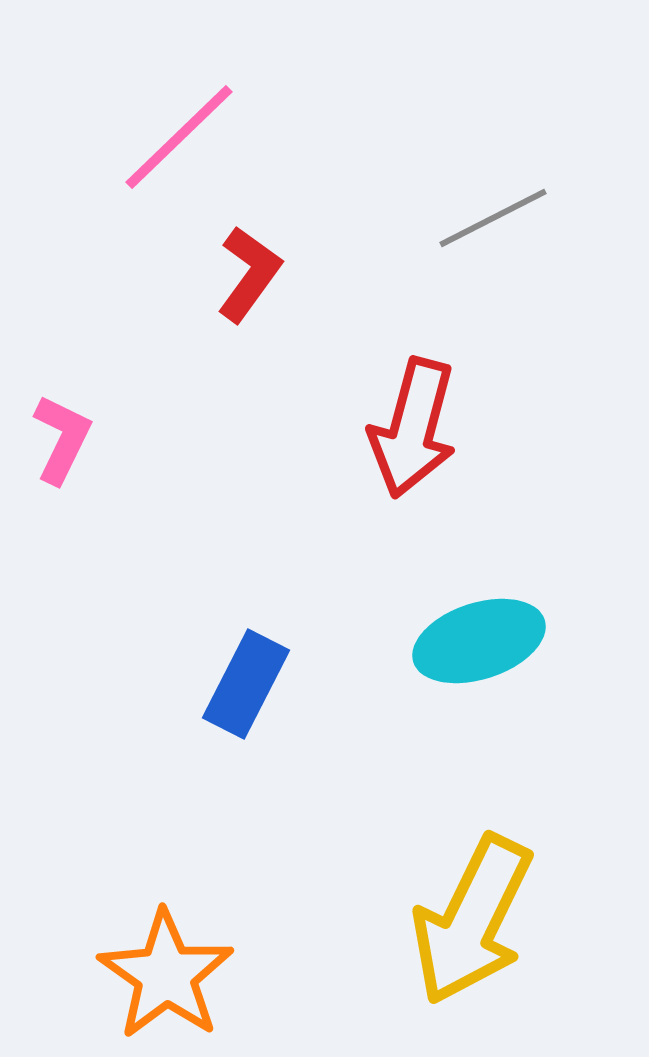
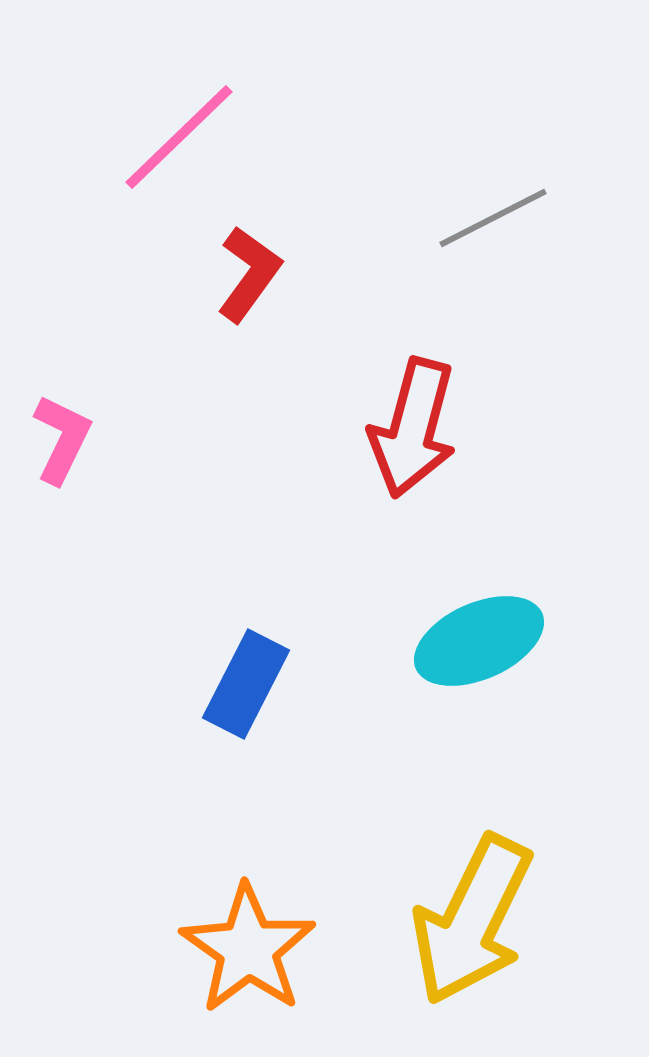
cyan ellipse: rotated 6 degrees counterclockwise
orange star: moved 82 px right, 26 px up
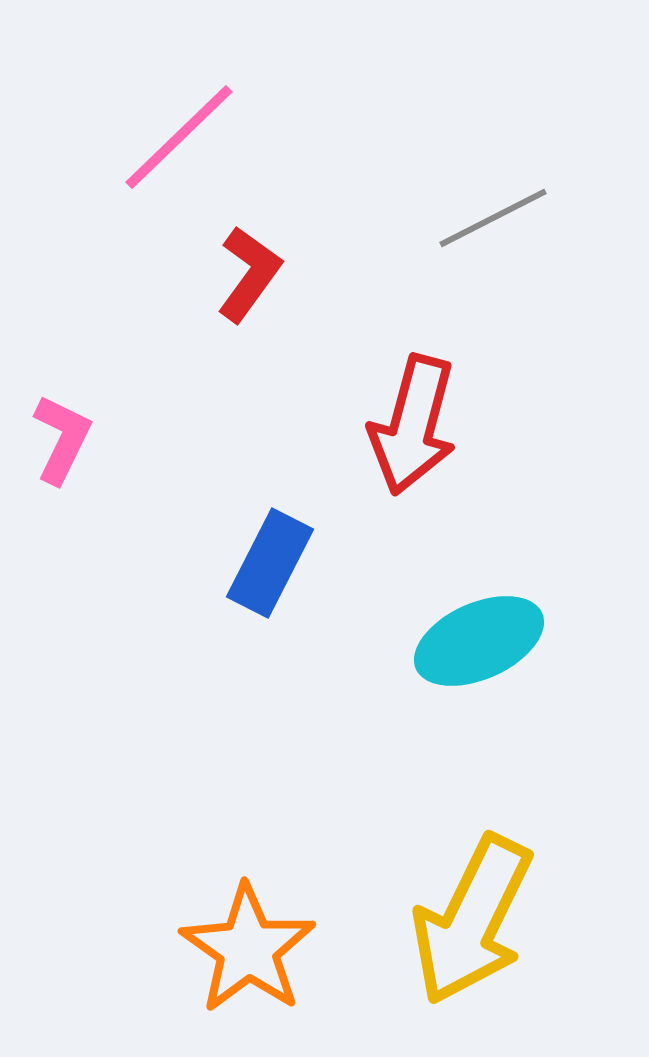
red arrow: moved 3 px up
blue rectangle: moved 24 px right, 121 px up
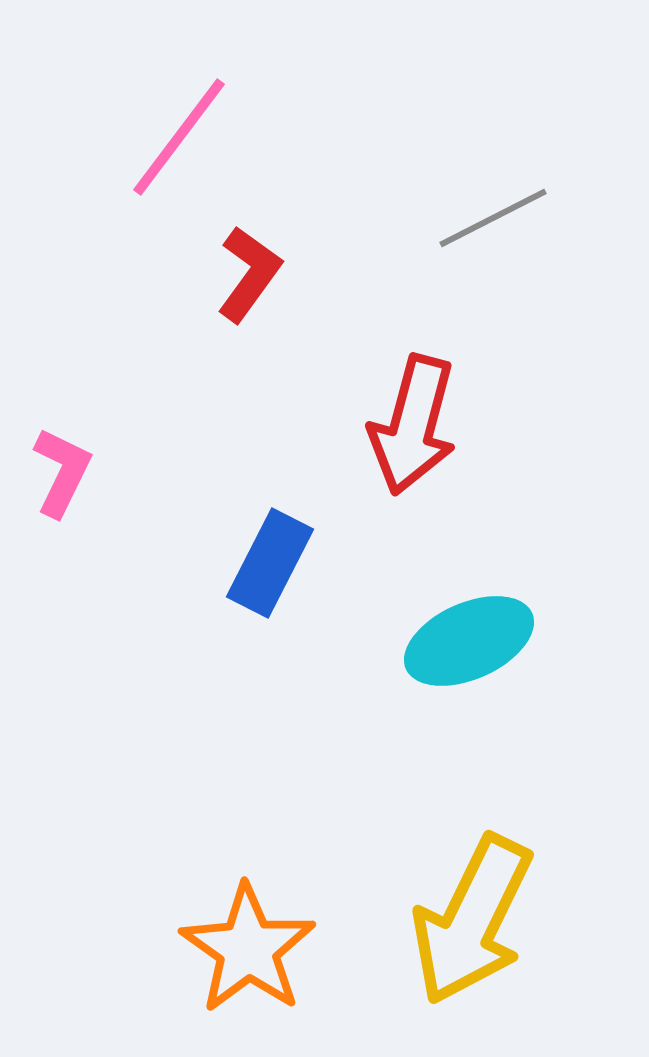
pink line: rotated 9 degrees counterclockwise
pink L-shape: moved 33 px down
cyan ellipse: moved 10 px left
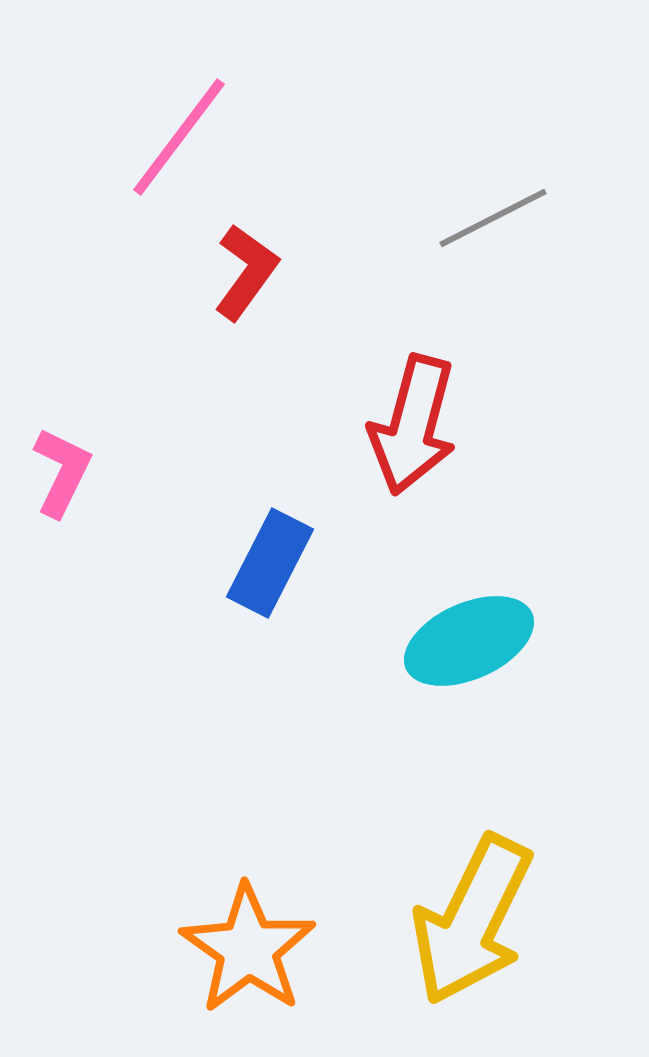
red L-shape: moved 3 px left, 2 px up
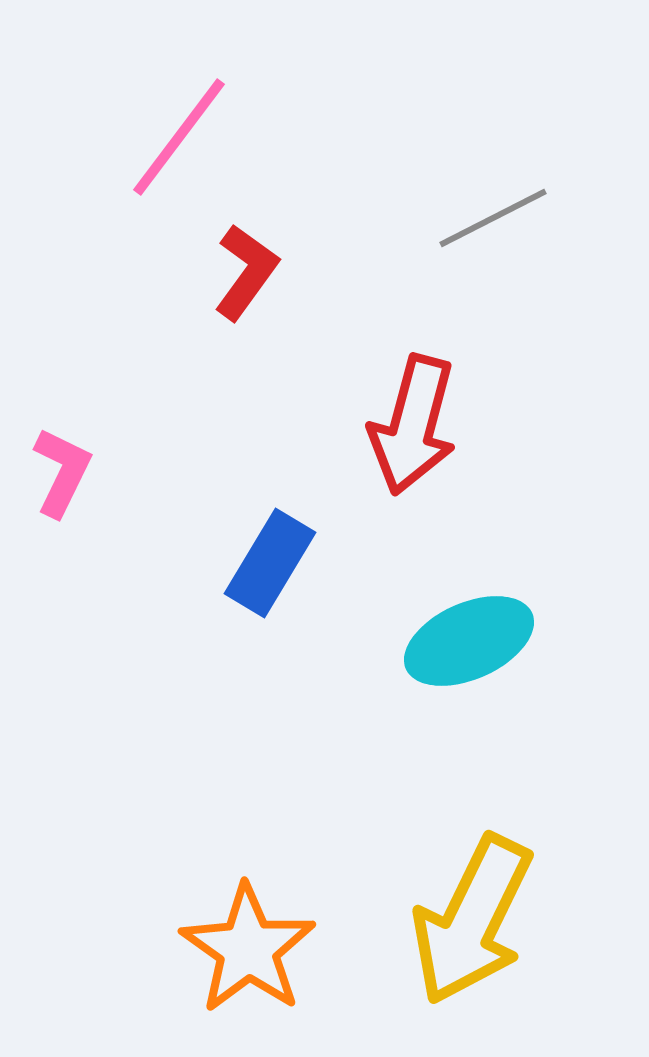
blue rectangle: rotated 4 degrees clockwise
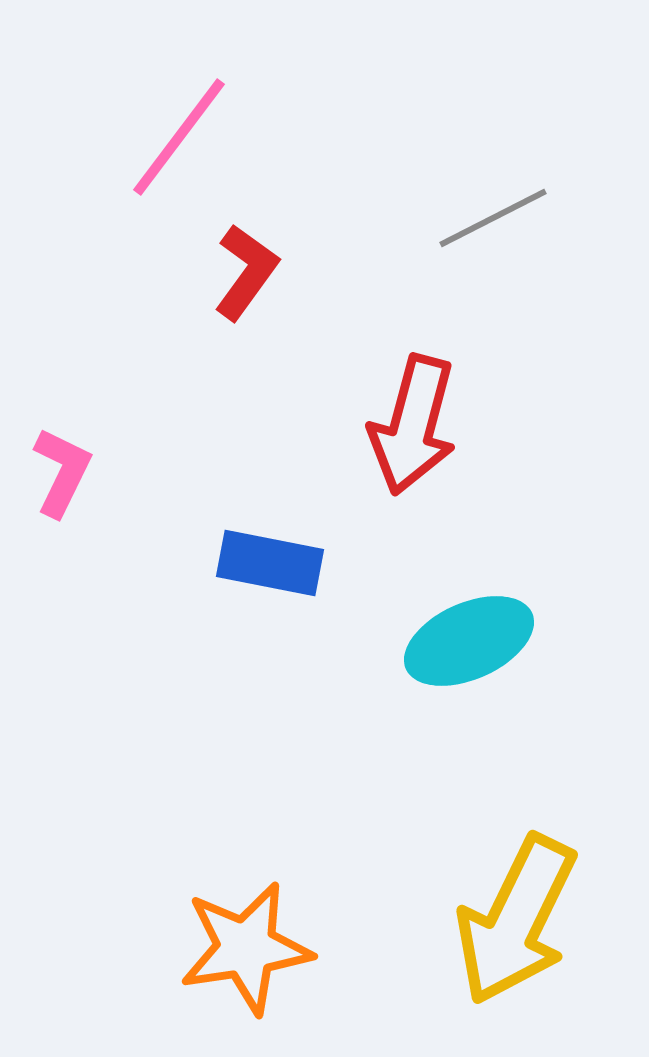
blue rectangle: rotated 70 degrees clockwise
yellow arrow: moved 44 px right
orange star: moved 2 px left, 1 px up; rotated 28 degrees clockwise
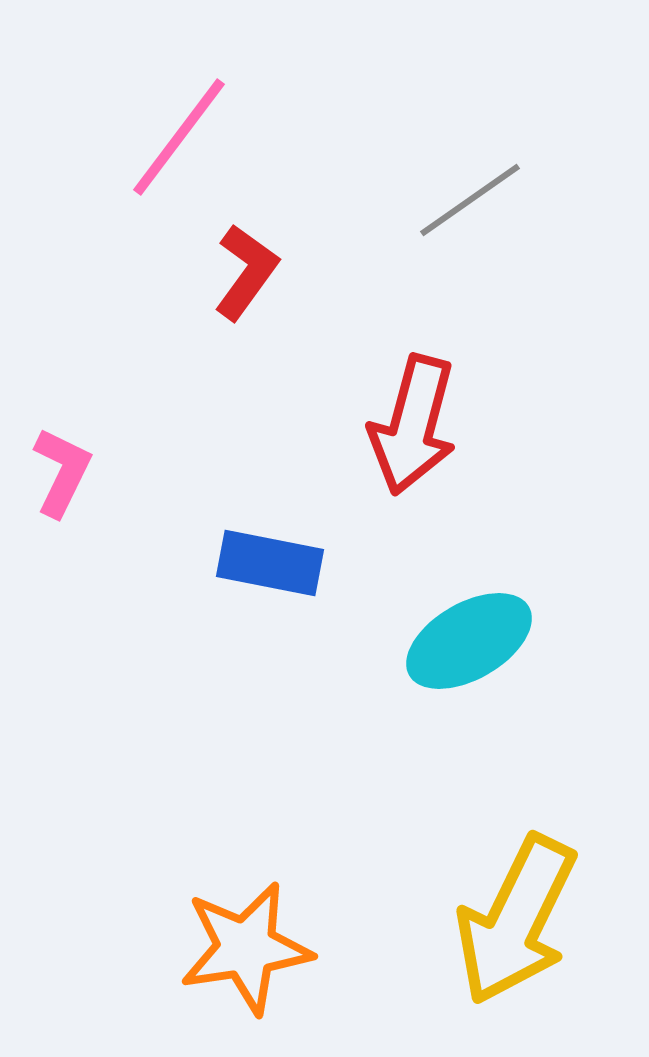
gray line: moved 23 px left, 18 px up; rotated 8 degrees counterclockwise
cyan ellipse: rotated 6 degrees counterclockwise
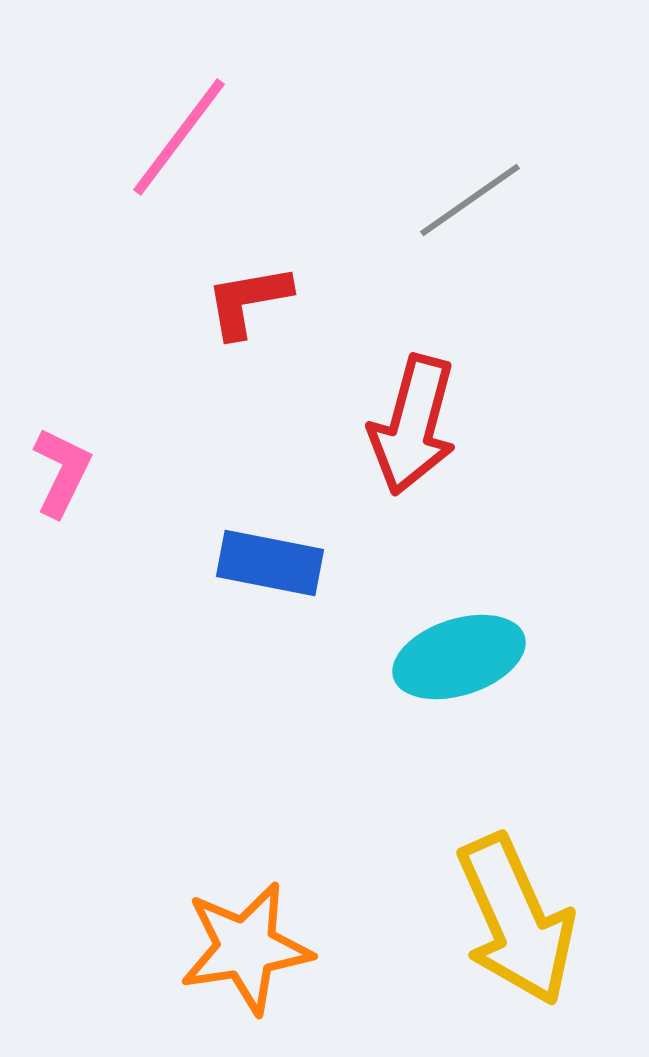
red L-shape: moved 2 px right, 29 px down; rotated 136 degrees counterclockwise
cyan ellipse: moved 10 px left, 16 px down; rotated 12 degrees clockwise
yellow arrow: rotated 50 degrees counterclockwise
